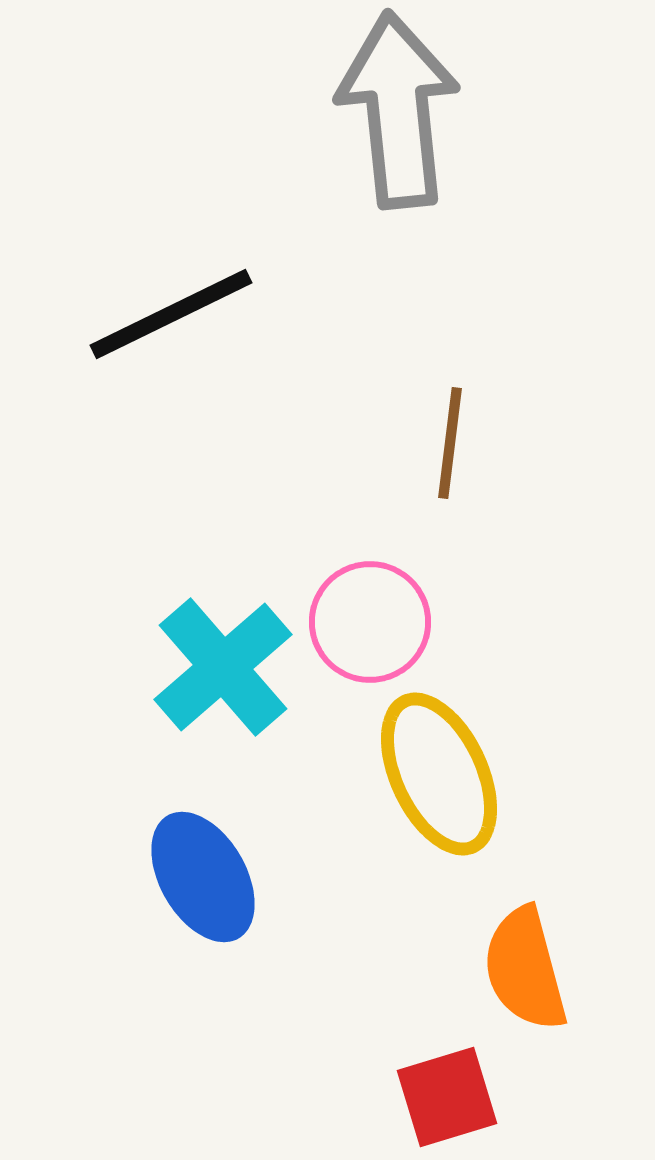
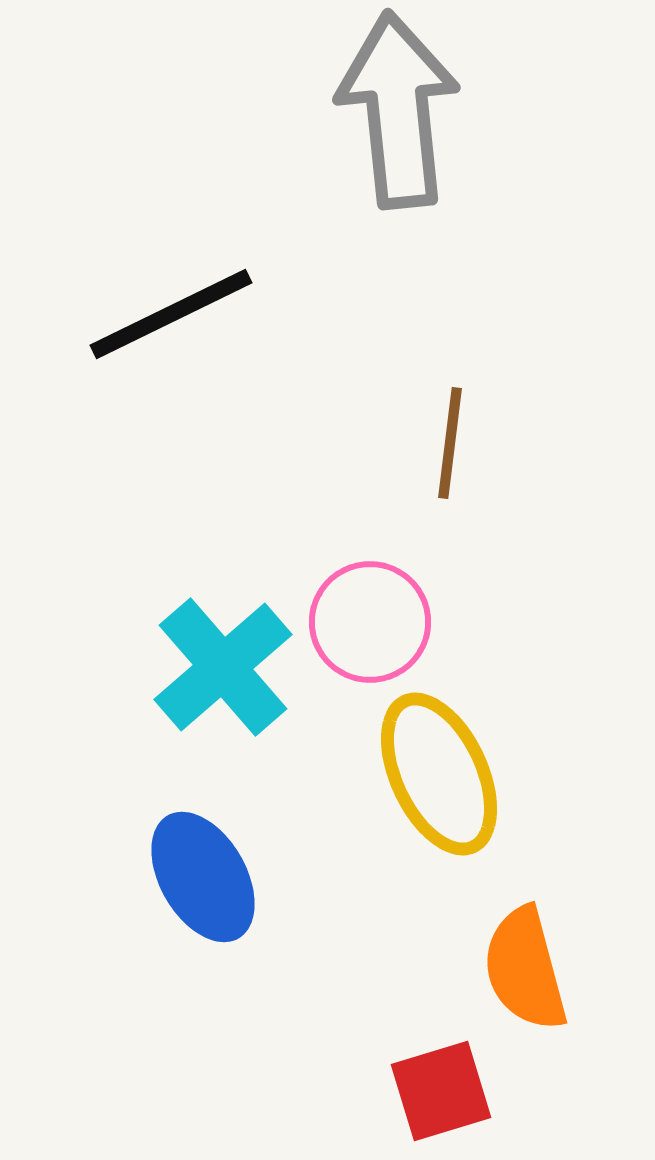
red square: moved 6 px left, 6 px up
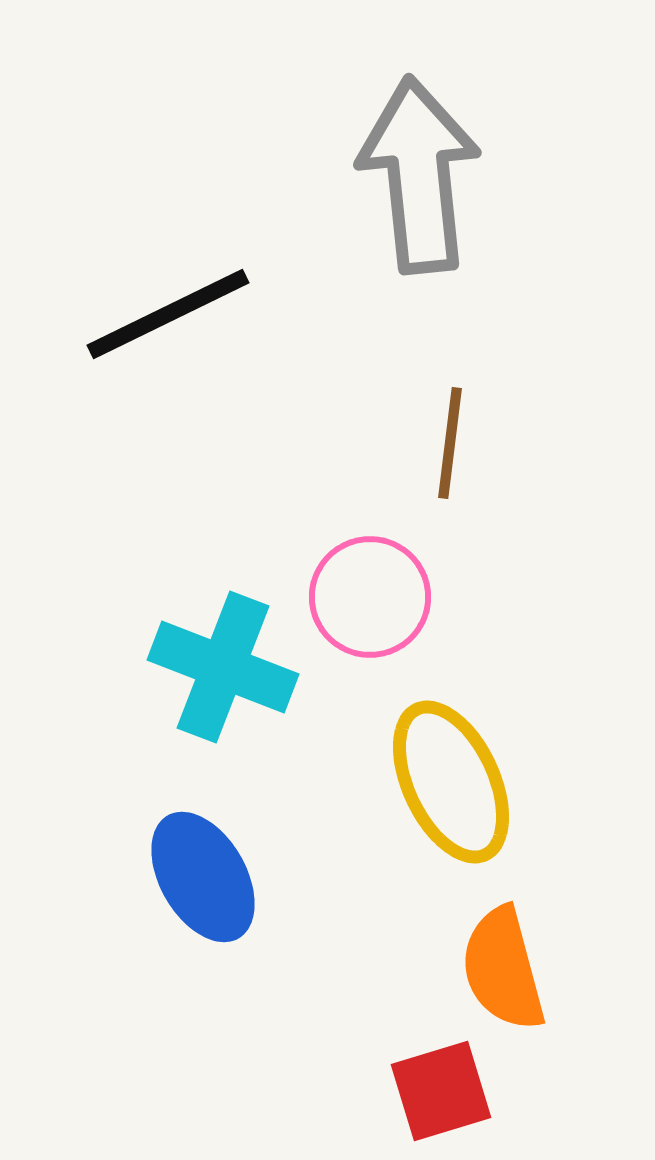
gray arrow: moved 21 px right, 65 px down
black line: moved 3 px left
pink circle: moved 25 px up
cyan cross: rotated 28 degrees counterclockwise
yellow ellipse: moved 12 px right, 8 px down
orange semicircle: moved 22 px left
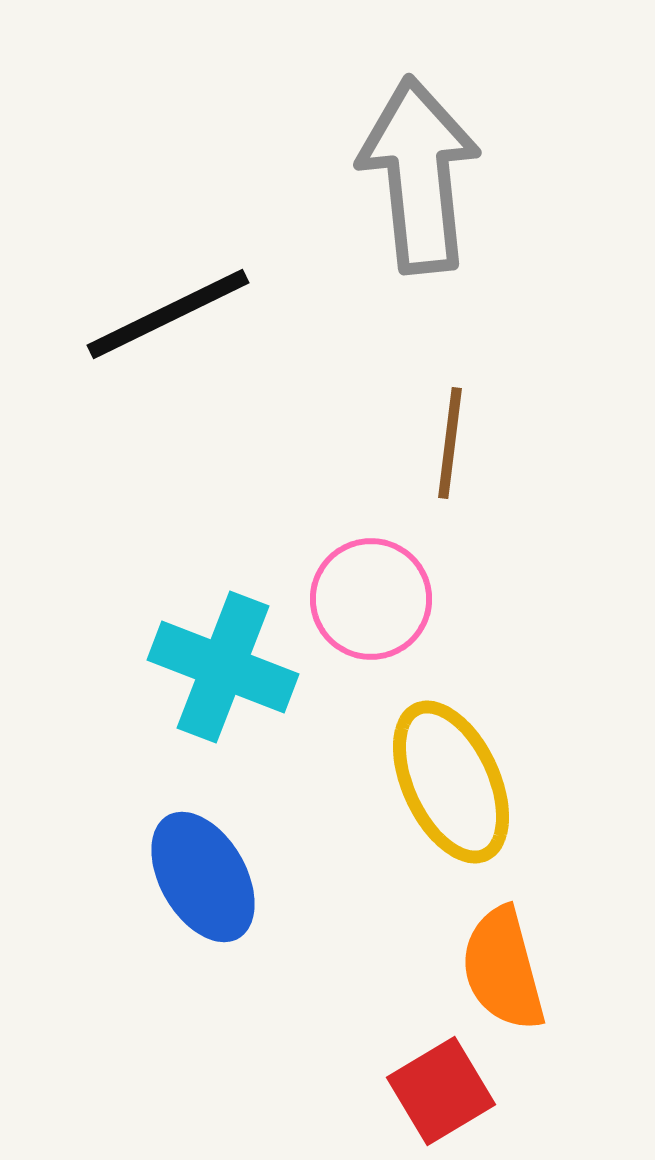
pink circle: moved 1 px right, 2 px down
red square: rotated 14 degrees counterclockwise
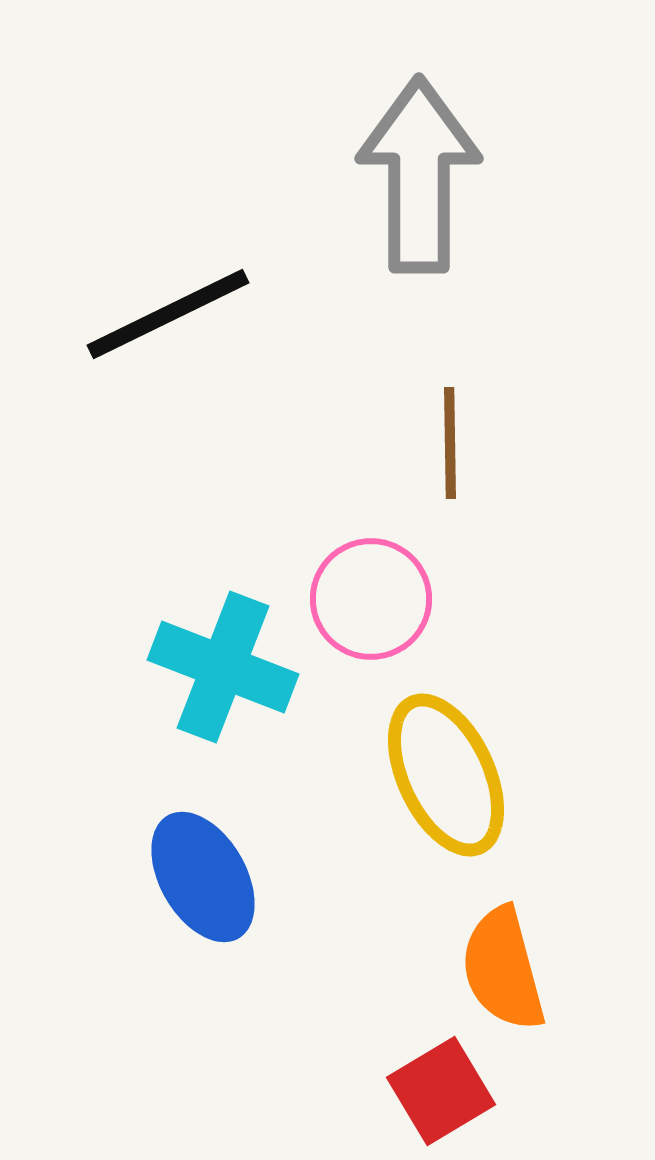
gray arrow: rotated 6 degrees clockwise
brown line: rotated 8 degrees counterclockwise
yellow ellipse: moved 5 px left, 7 px up
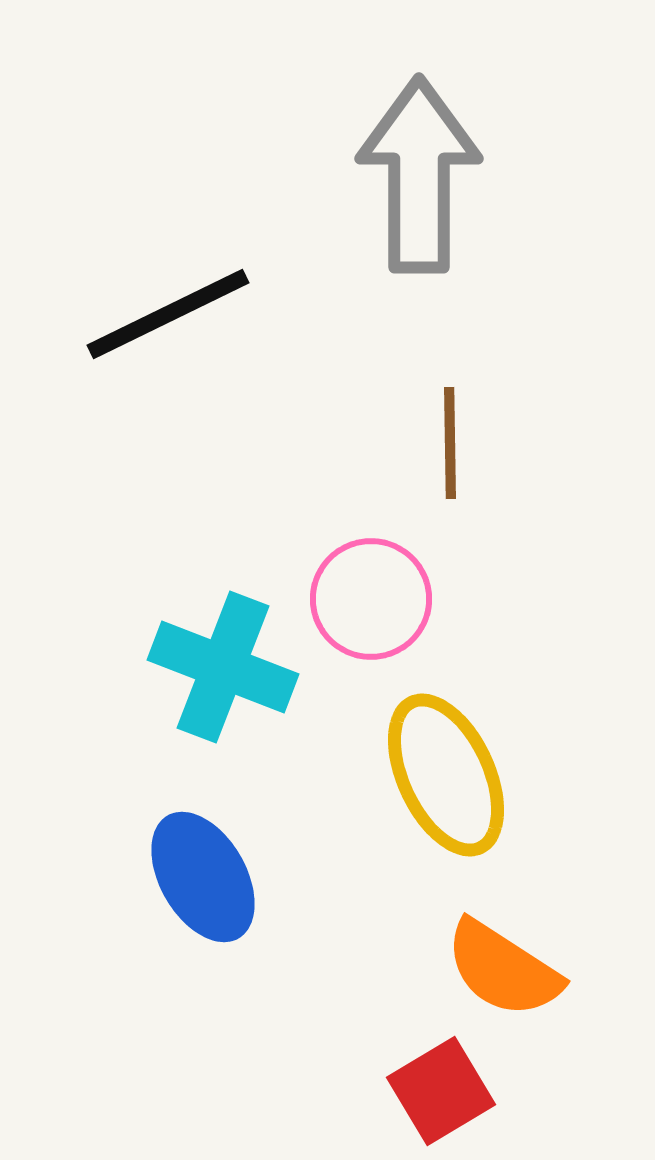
orange semicircle: rotated 42 degrees counterclockwise
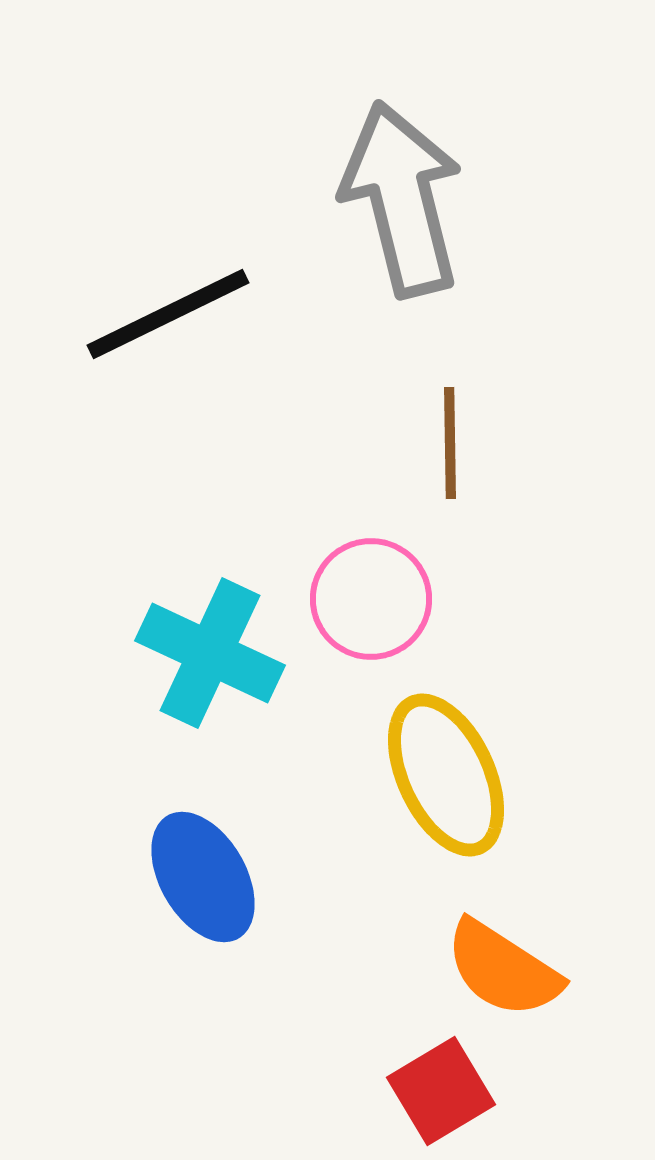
gray arrow: moved 17 px left, 24 px down; rotated 14 degrees counterclockwise
cyan cross: moved 13 px left, 14 px up; rotated 4 degrees clockwise
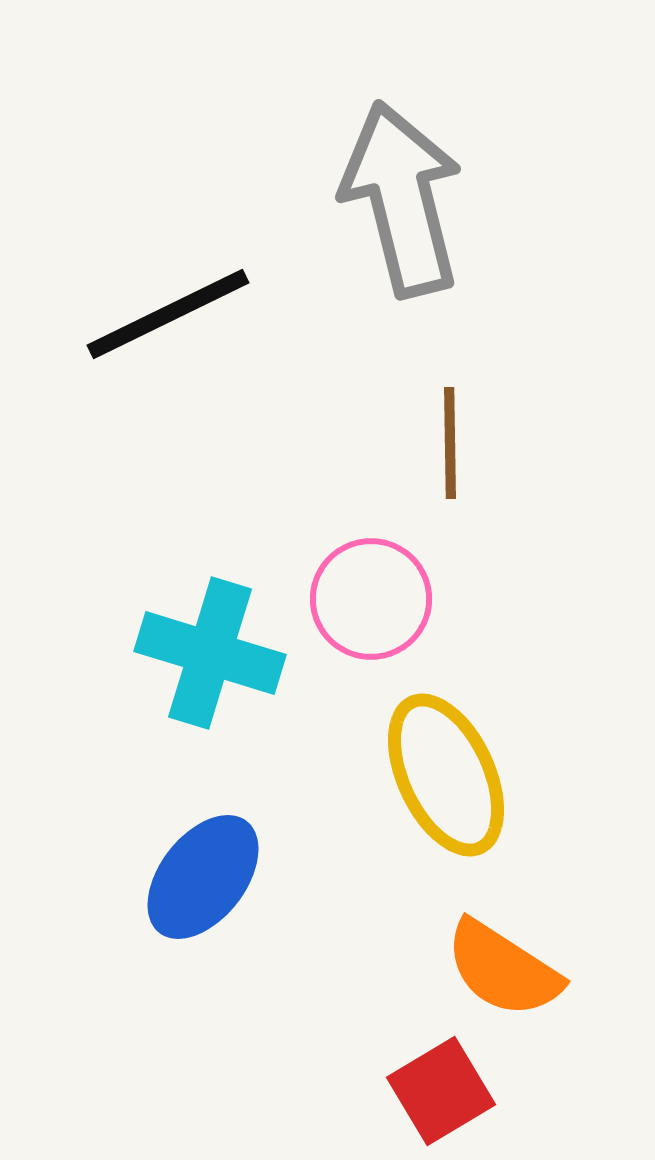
cyan cross: rotated 8 degrees counterclockwise
blue ellipse: rotated 68 degrees clockwise
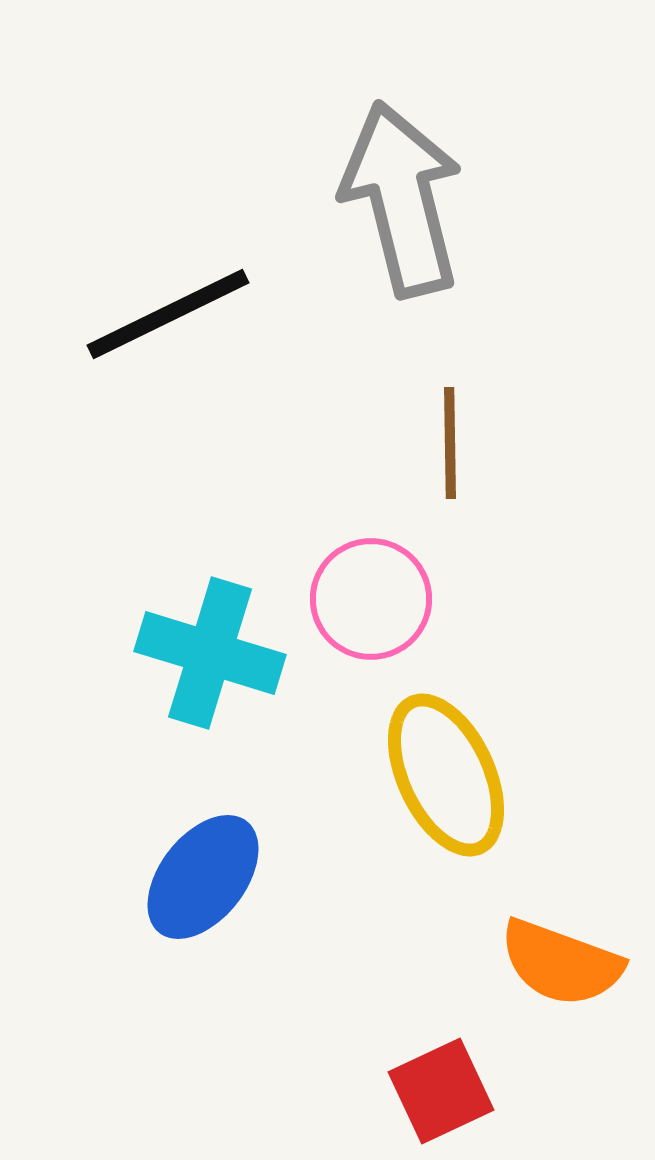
orange semicircle: moved 58 px right, 6 px up; rotated 13 degrees counterclockwise
red square: rotated 6 degrees clockwise
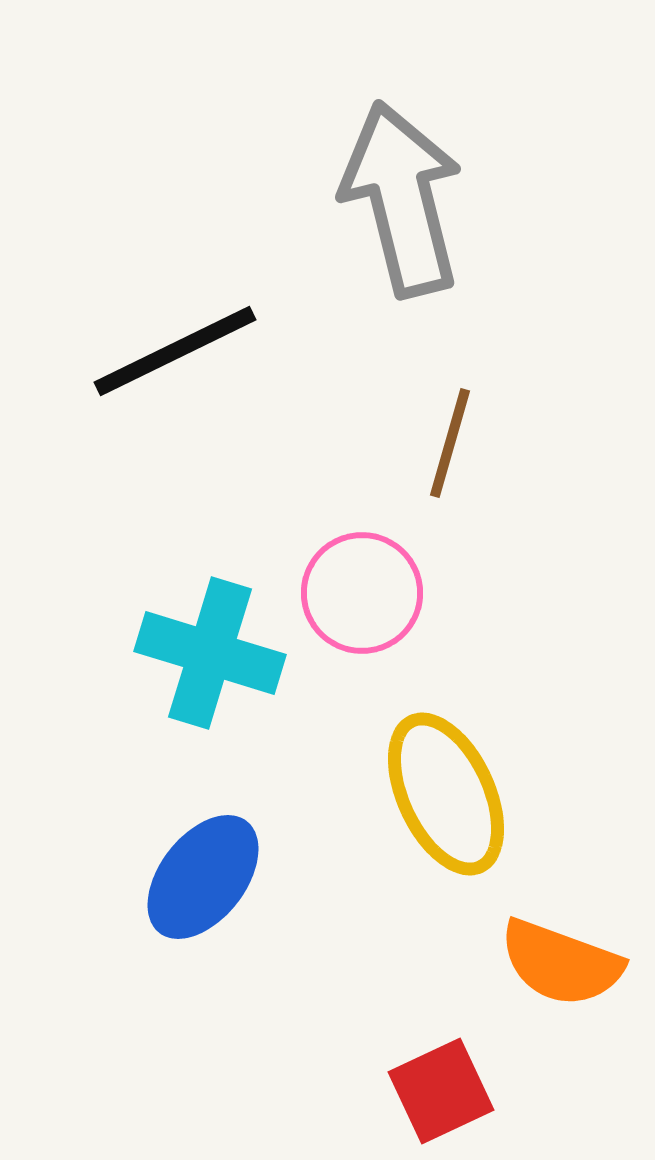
black line: moved 7 px right, 37 px down
brown line: rotated 17 degrees clockwise
pink circle: moved 9 px left, 6 px up
yellow ellipse: moved 19 px down
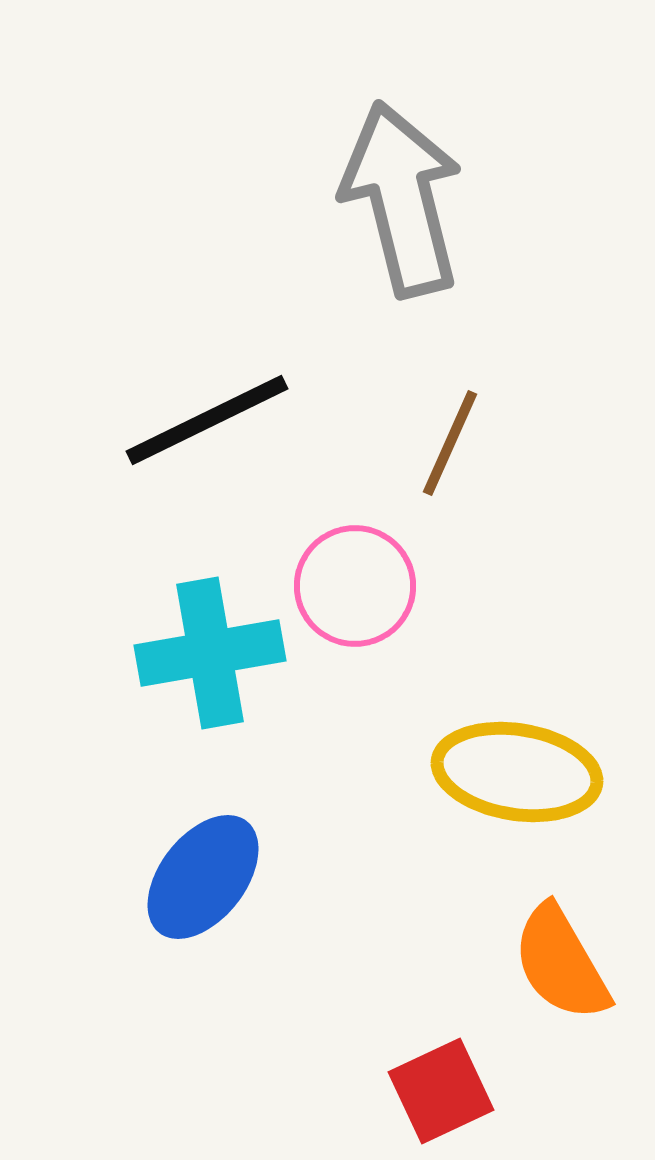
black line: moved 32 px right, 69 px down
brown line: rotated 8 degrees clockwise
pink circle: moved 7 px left, 7 px up
cyan cross: rotated 27 degrees counterclockwise
yellow ellipse: moved 71 px right, 22 px up; rotated 56 degrees counterclockwise
orange semicircle: rotated 40 degrees clockwise
